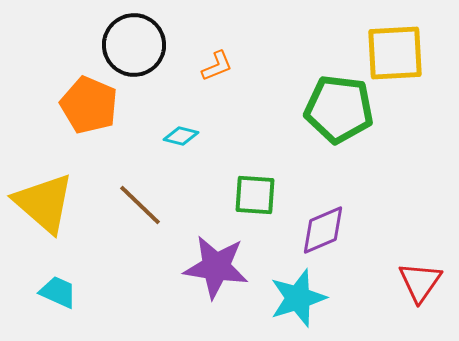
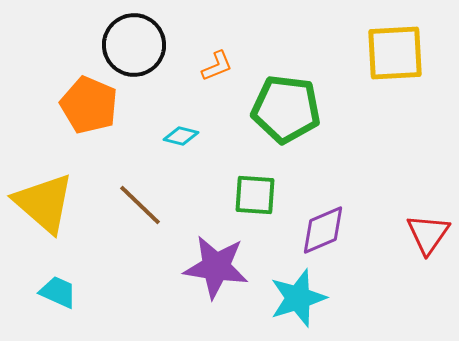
green pentagon: moved 53 px left
red triangle: moved 8 px right, 48 px up
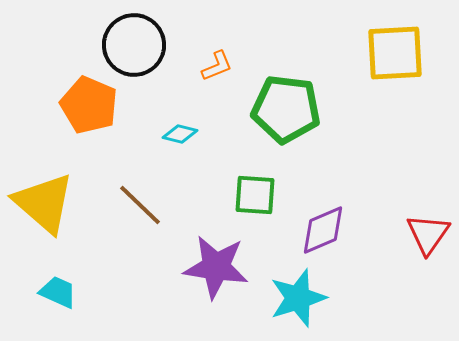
cyan diamond: moved 1 px left, 2 px up
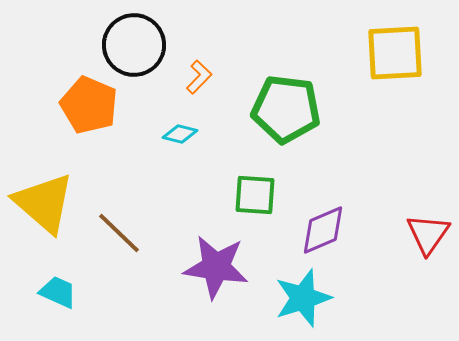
orange L-shape: moved 18 px left, 11 px down; rotated 24 degrees counterclockwise
brown line: moved 21 px left, 28 px down
cyan star: moved 5 px right
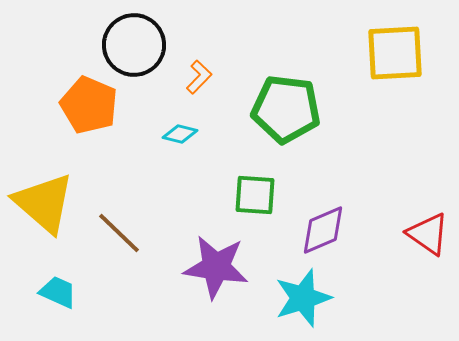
red triangle: rotated 30 degrees counterclockwise
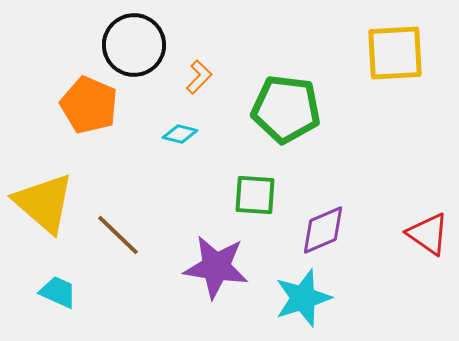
brown line: moved 1 px left, 2 px down
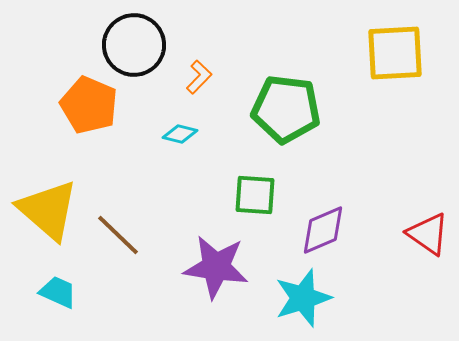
yellow triangle: moved 4 px right, 7 px down
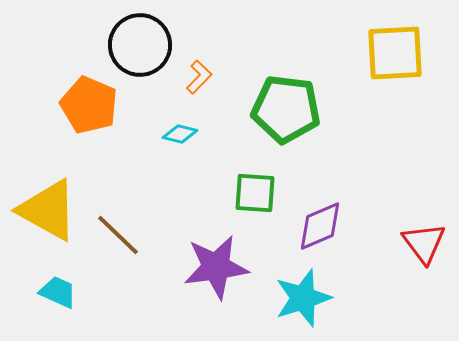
black circle: moved 6 px right
green square: moved 2 px up
yellow triangle: rotated 12 degrees counterclockwise
purple diamond: moved 3 px left, 4 px up
red triangle: moved 4 px left, 9 px down; rotated 18 degrees clockwise
purple star: rotated 16 degrees counterclockwise
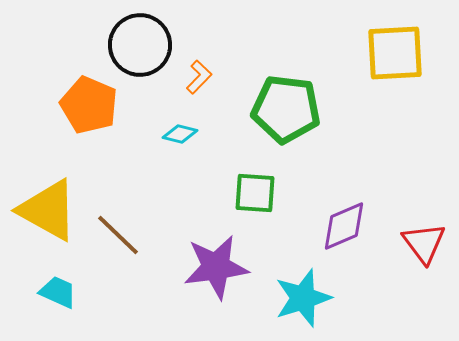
purple diamond: moved 24 px right
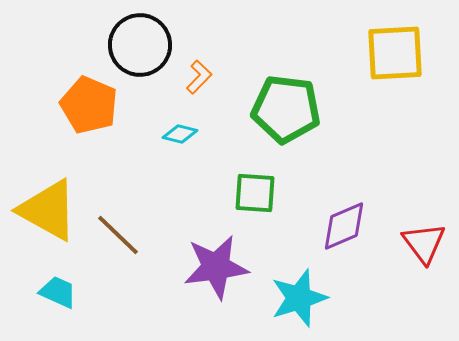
cyan star: moved 4 px left
